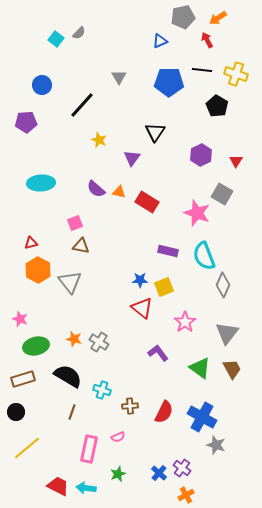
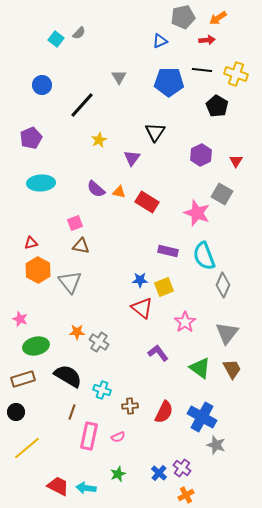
red arrow at (207, 40): rotated 112 degrees clockwise
purple pentagon at (26, 122): moved 5 px right, 16 px down; rotated 20 degrees counterclockwise
yellow star at (99, 140): rotated 21 degrees clockwise
orange star at (74, 339): moved 3 px right, 7 px up; rotated 14 degrees counterclockwise
pink rectangle at (89, 449): moved 13 px up
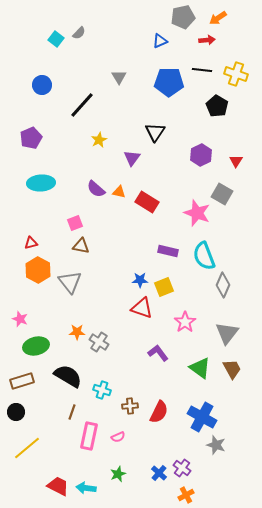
red triangle at (142, 308): rotated 20 degrees counterclockwise
brown rectangle at (23, 379): moved 1 px left, 2 px down
red semicircle at (164, 412): moved 5 px left
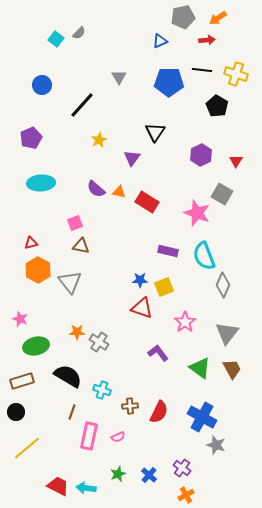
blue cross at (159, 473): moved 10 px left, 2 px down
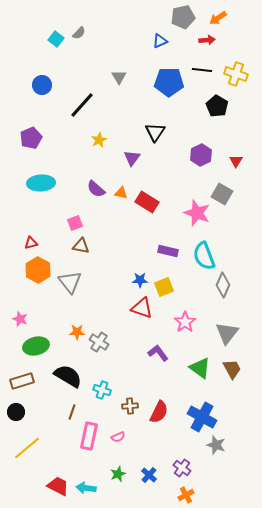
orange triangle at (119, 192): moved 2 px right, 1 px down
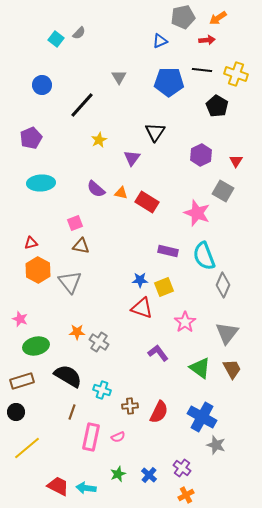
gray square at (222, 194): moved 1 px right, 3 px up
pink rectangle at (89, 436): moved 2 px right, 1 px down
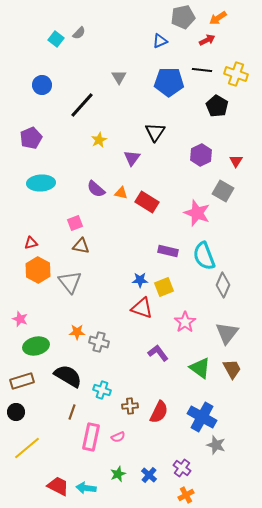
red arrow at (207, 40): rotated 21 degrees counterclockwise
gray cross at (99, 342): rotated 18 degrees counterclockwise
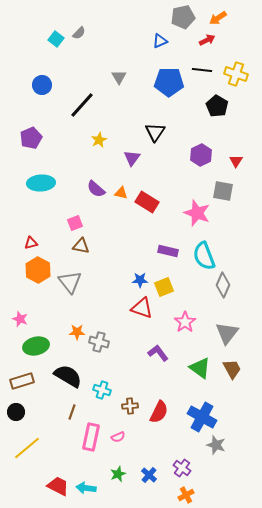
gray square at (223, 191): rotated 20 degrees counterclockwise
